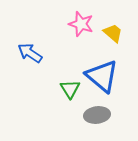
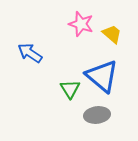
yellow trapezoid: moved 1 px left, 1 px down
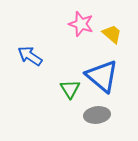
blue arrow: moved 3 px down
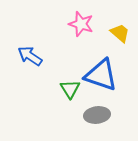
yellow trapezoid: moved 8 px right, 1 px up
blue triangle: moved 1 px left, 1 px up; rotated 21 degrees counterclockwise
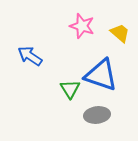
pink star: moved 1 px right, 2 px down
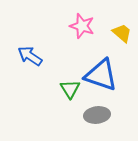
yellow trapezoid: moved 2 px right
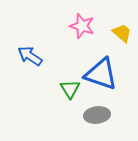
blue triangle: moved 1 px up
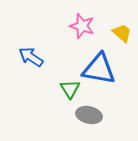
blue arrow: moved 1 px right, 1 px down
blue triangle: moved 2 px left, 5 px up; rotated 9 degrees counterclockwise
gray ellipse: moved 8 px left; rotated 20 degrees clockwise
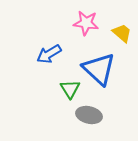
pink star: moved 4 px right, 3 px up; rotated 10 degrees counterclockwise
blue arrow: moved 18 px right, 3 px up; rotated 65 degrees counterclockwise
blue triangle: rotated 33 degrees clockwise
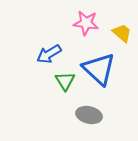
green triangle: moved 5 px left, 8 px up
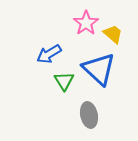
pink star: rotated 30 degrees clockwise
yellow trapezoid: moved 9 px left, 1 px down
green triangle: moved 1 px left
gray ellipse: rotated 65 degrees clockwise
